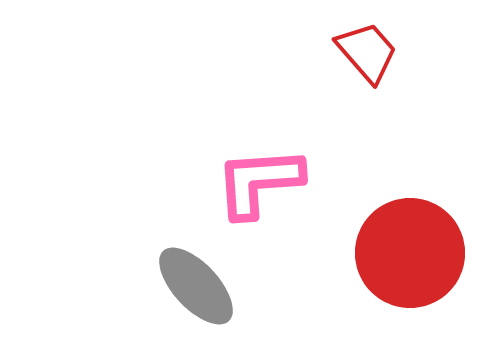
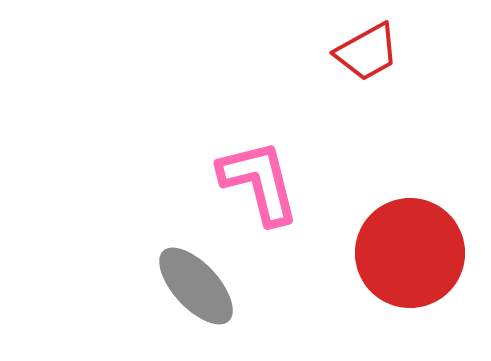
red trapezoid: rotated 102 degrees clockwise
pink L-shape: rotated 80 degrees clockwise
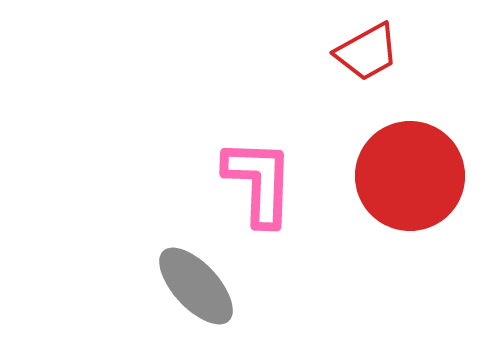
pink L-shape: rotated 16 degrees clockwise
red circle: moved 77 px up
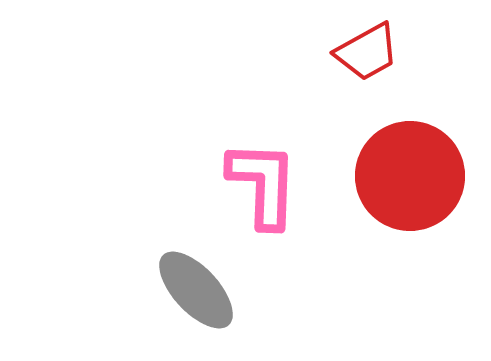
pink L-shape: moved 4 px right, 2 px down
gray ellipse: moved 4 px down
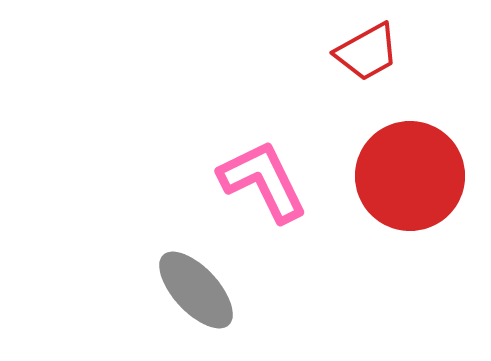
pink L-shape: moved 3 px up; rotated 28 degrees counterclockwise
